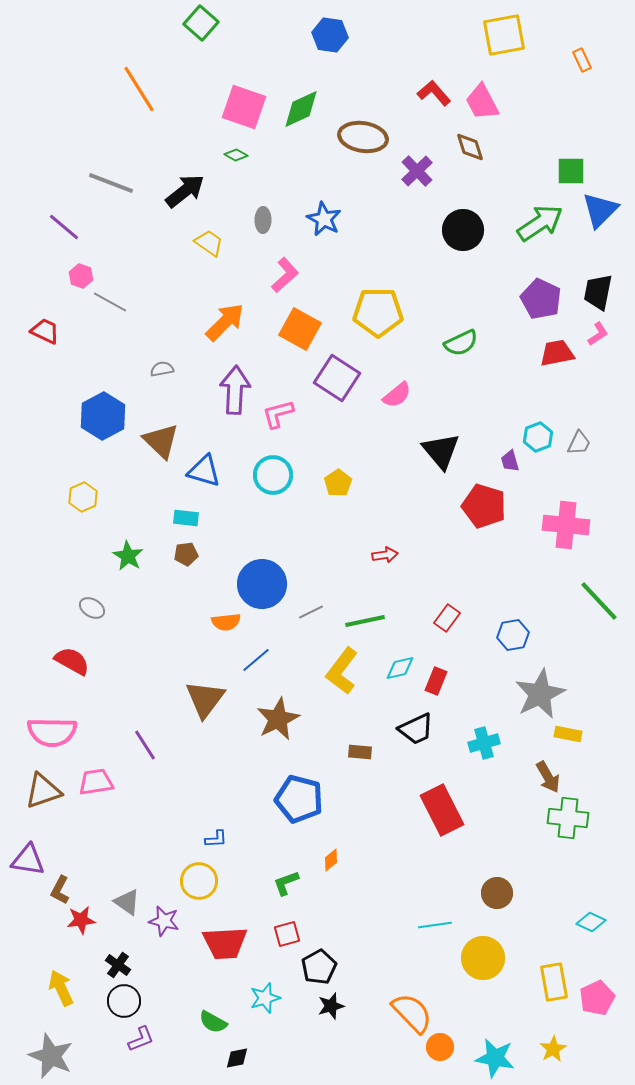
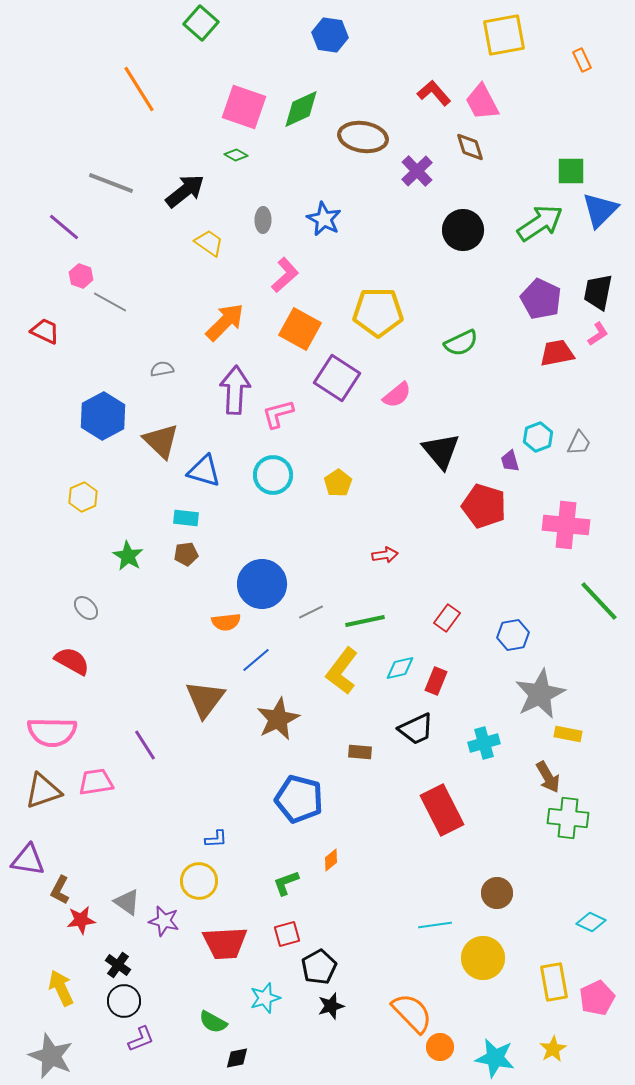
gray ellipse at (92, 608): moved 6 px left; rotated 15 degrees clockwise
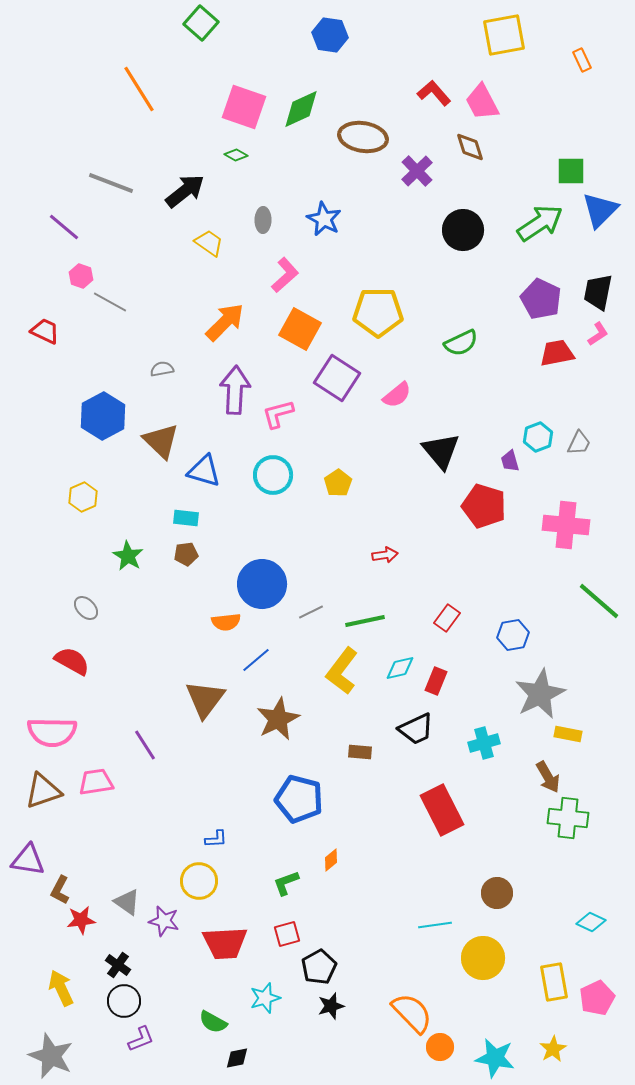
green line at (599, 601): rotated 6 degrees counterclockwise
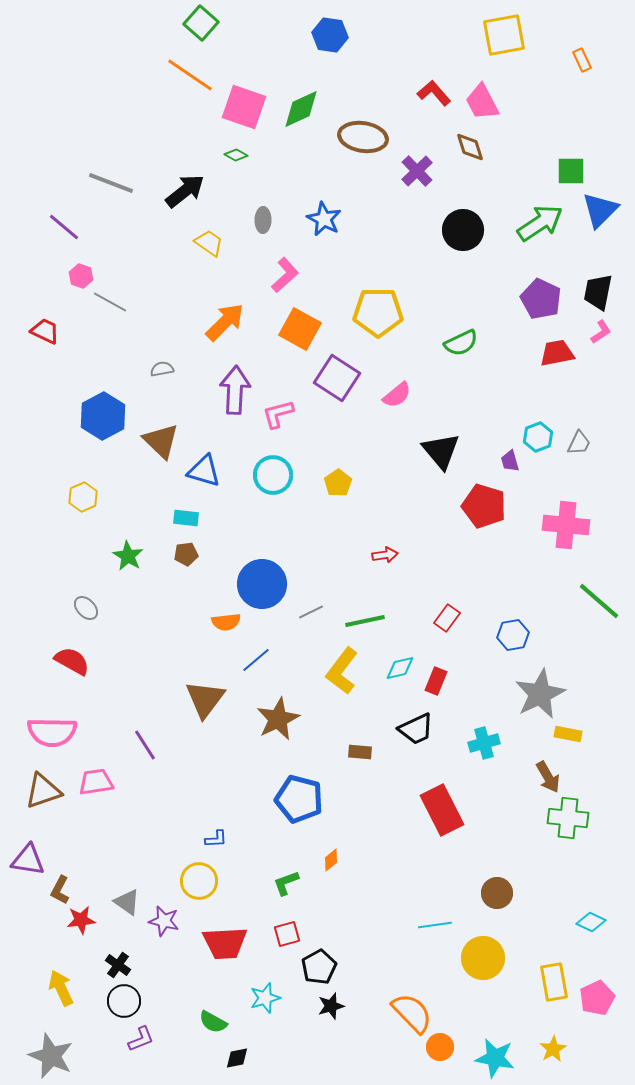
orange line at (139, 89): moved 51 px right, 14 px up; rotated 24 degrees counterclockwise
pink L-shape at (598, 334): moved 3 px right, 2 px up
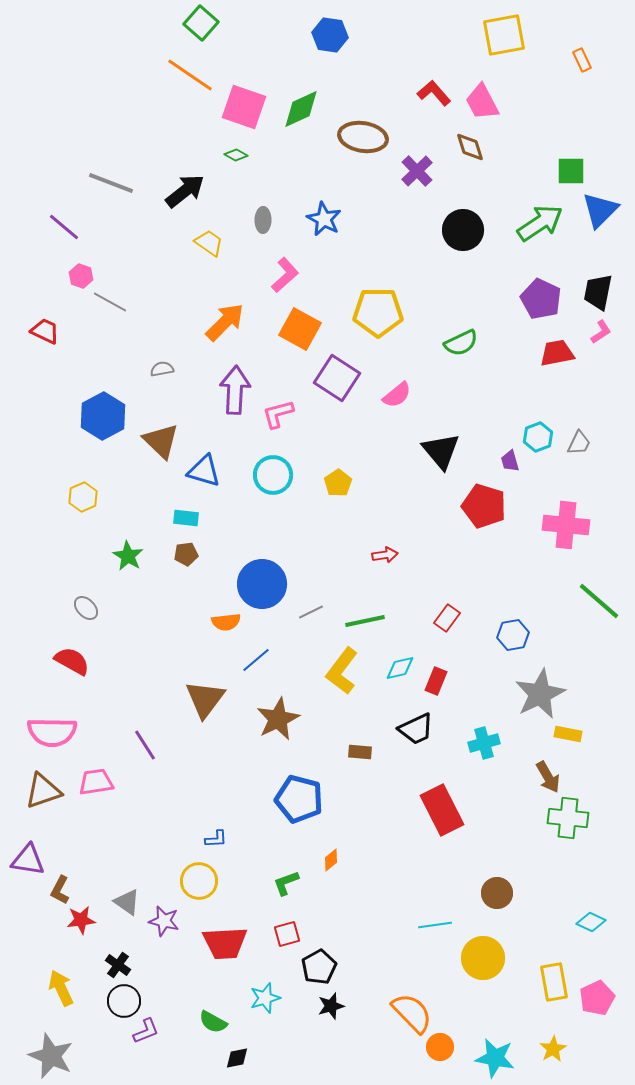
purple L-shape at (141, 1039): moved 5 px right, 8 px up
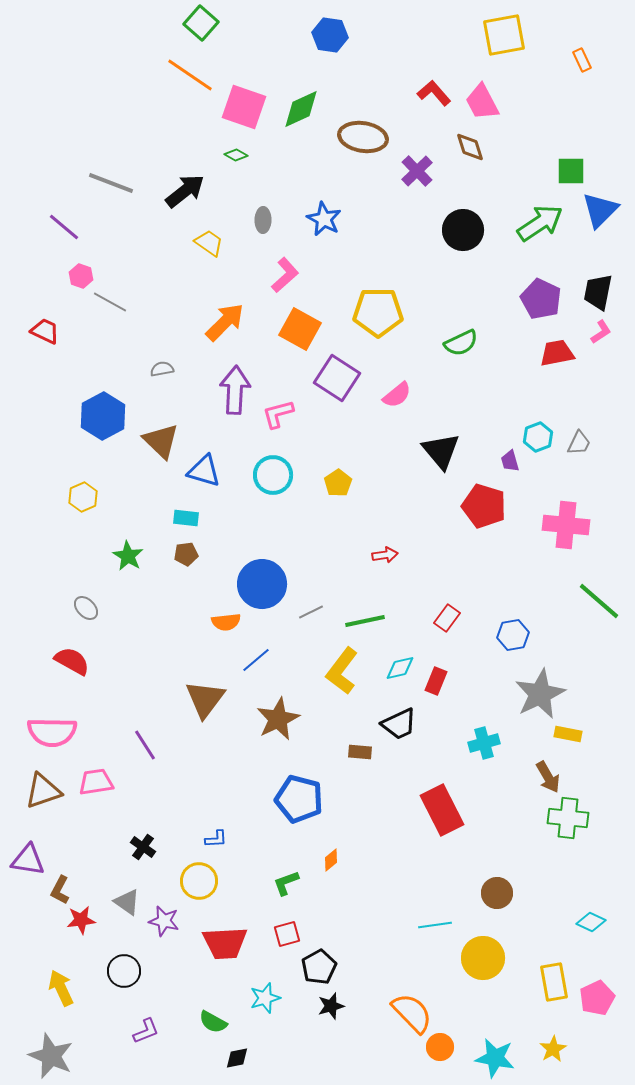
black trapezoid at (416, 729): moved 17 px left, 5 px up
black cross at (118, 965): moved 25 px right, 118 px up
black circle at (124, 1001): moved 30 px up
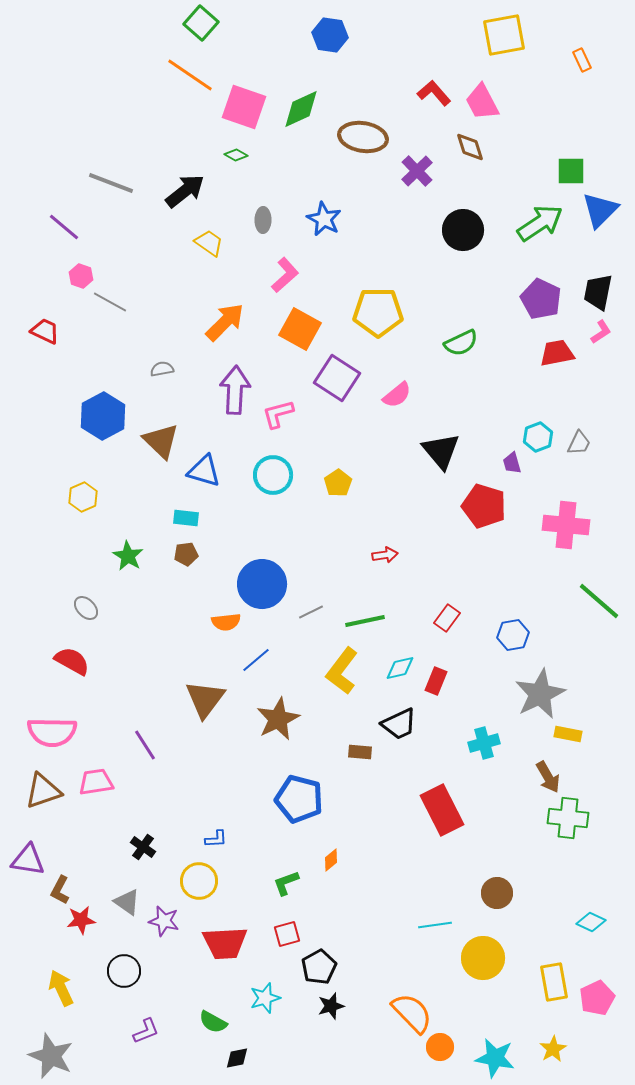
purple trapezoid at (510, 461): moved 2 px right, 2 px down
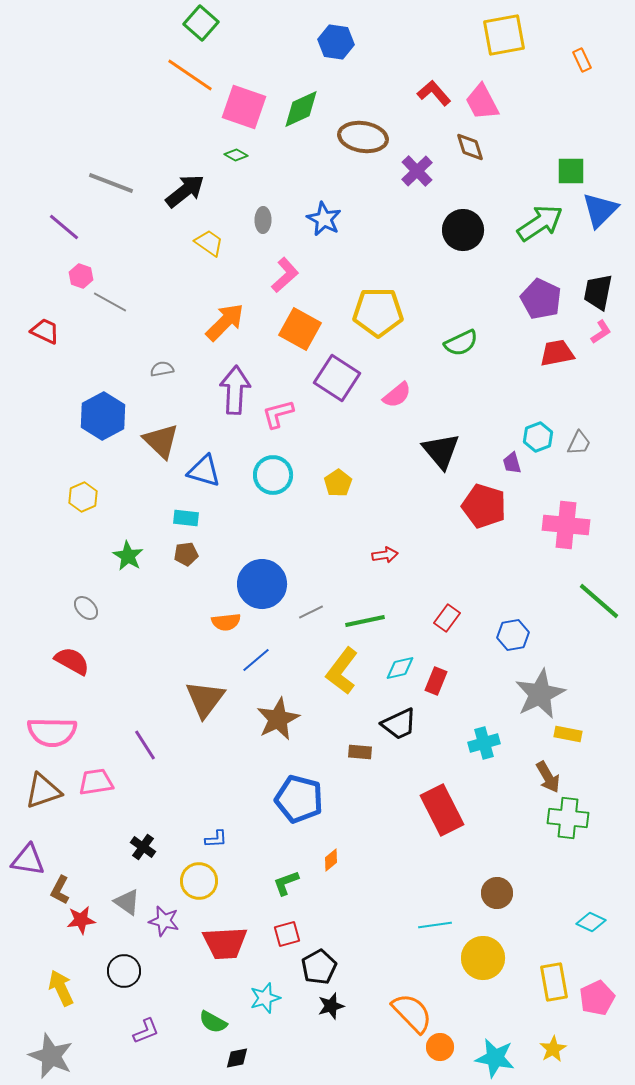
blue hexagon at (330, 35): moved 6 px right, 7 px down
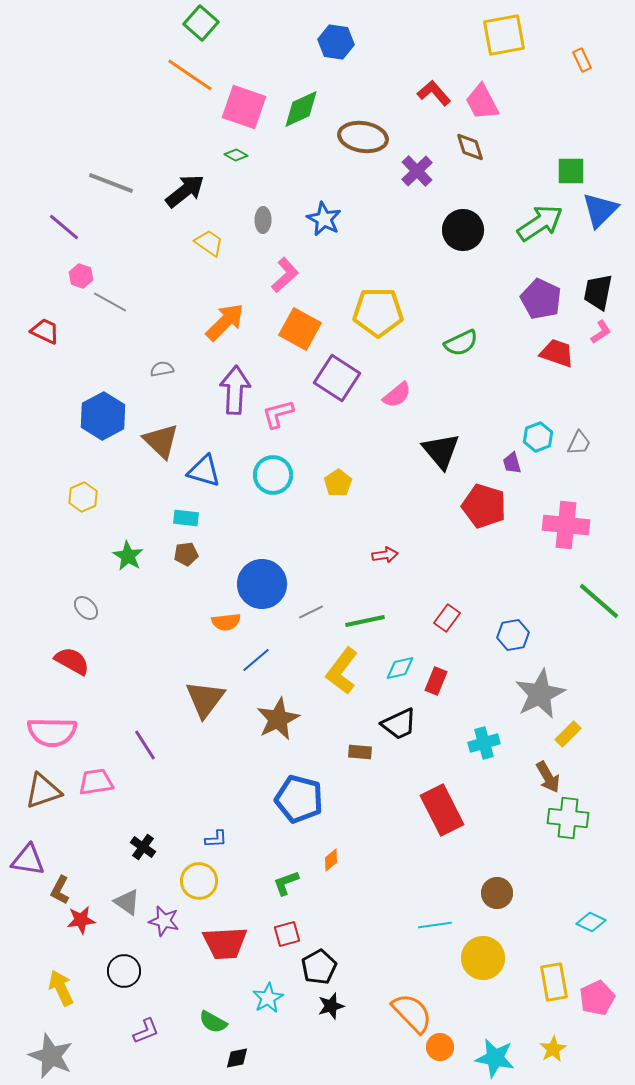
red trapezoid at (557, 353): rotated 30 degrees clockwise
yellow rectangle at (568, 734): rotated 56 degrees counterclockwise
cyan star at (265, 998): moved 3 px right; rotated 12 degrees counterclockwise
